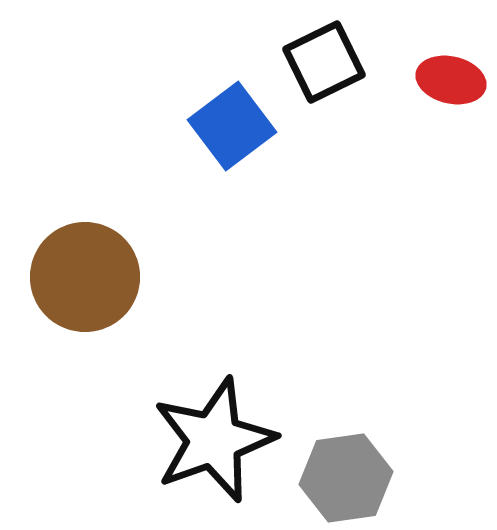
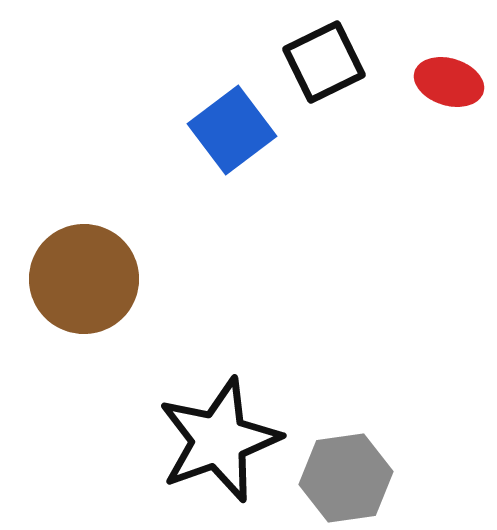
red ellipse: moved 2 px left, 2 px down; rotated 4 degrees clockwise
blue square: moved 4 px down
brown circle: moved 1 px left, 2 px down
black star: moved 5 px right
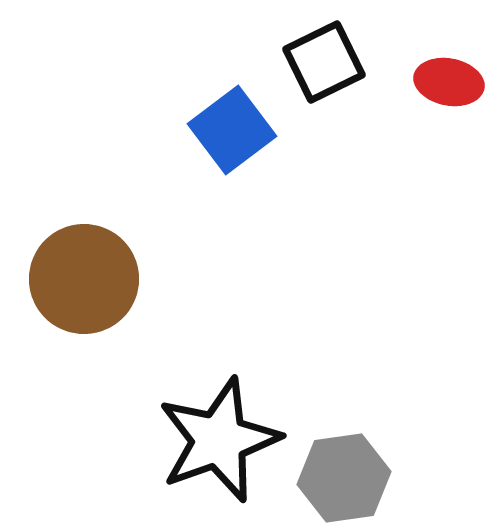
red ellipse: rotated 6 degrees counterclockwise
gray hexagon: moved 2 px left
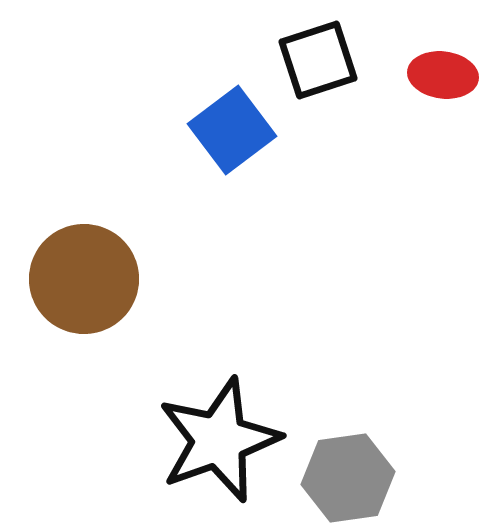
black square: moved 6 px left, 2 px up; rotated 8 degrees clockwise
red ellipse: moved 6 px left, 7 px up; rotated 4 degrees counterclockwise
gray hexagon: moved 4 px right
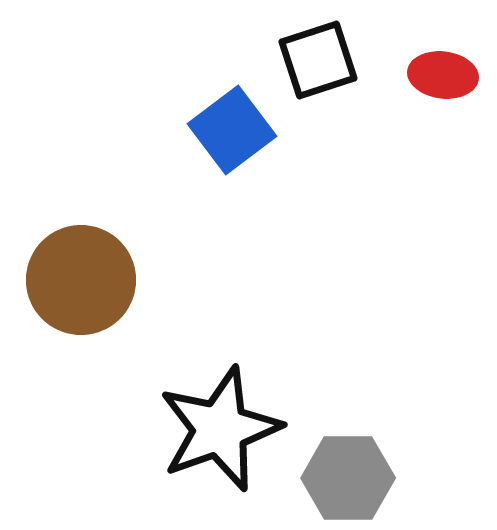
brown circle: moved 3 px left, 1 px down
black star: moved 1 px right, 11 px up
gray hexagon: rotated 8 degrees clockwise
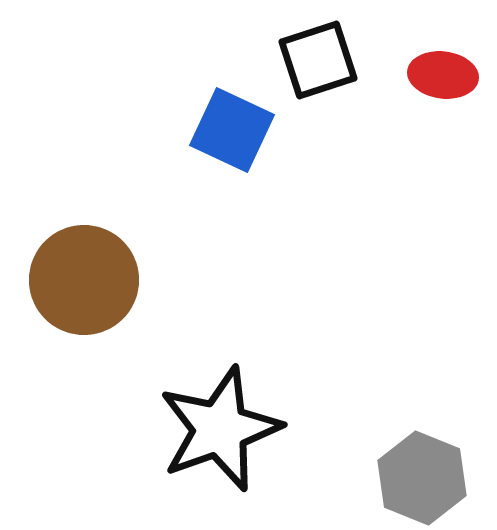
blue square: rotated 28 degrees counterclockwise
brown circle: moved 3 px right
gray hexagon: moved 74 px right; rotated 22 degrees clockwise
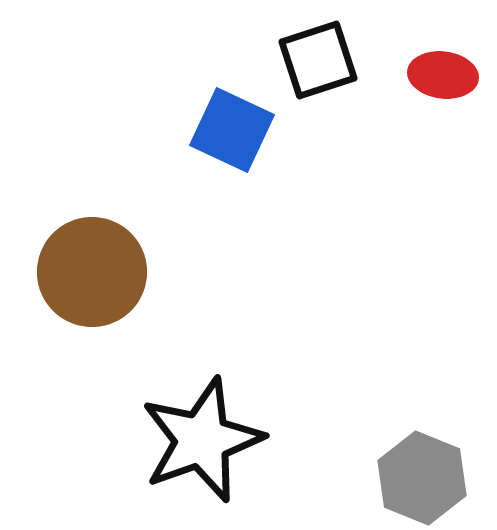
brown circle: moved 8 px right, 8 px up
black star: moved 18 px left, 11 px down
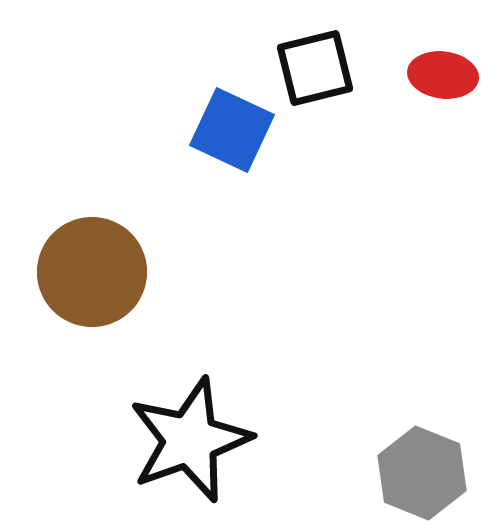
black square: moved 3 px left, 8 px down; rotated 4 degrees clockwise
black star: moved 12 px left
gray hexagon: moved 5 px up
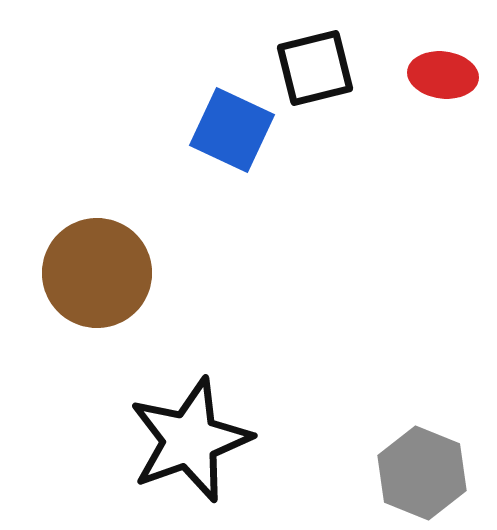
brown circle: moved 5 px right, 1 px down
